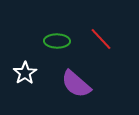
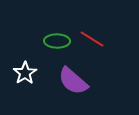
red line: moved 9 px left; rotated 15 degrees counterclockwise
purple semicircle: moved 3 px left, 3 px up
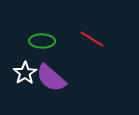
green ellipse: moved 15 px left
purple semicircle: moved 22 px left, 3 px up
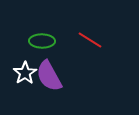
red line: moved 2 px left, 1 px down
purple semicircle: moved 2 px left, 2 px up; rotated 20 degrees clockwise
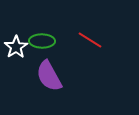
white star: moved 9 px left, 26 px up
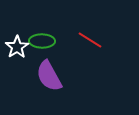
white star: moved 1 px right
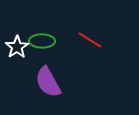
purple semicircle: moved 1 px left, 6 px down
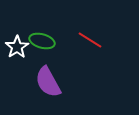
green ellipse: rotated 15 degrees clockwise
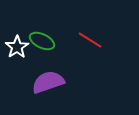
green ellipse: rotated 10 degrees clockwise
purple semicircle: rotated 100 degrees clockwise
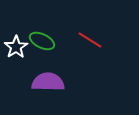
white star: moved 1 px left
purple semicircle: rotated 20 degrees clockwise
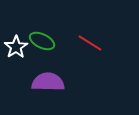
red line: moved 3 px down
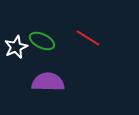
red line: moved 2 px left, 5 px up
white star: rotated 10 degrees clockwise
